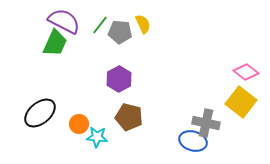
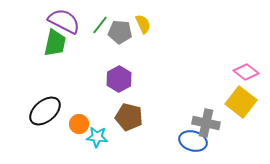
green trapezoid: rotated 12 degrees counterclockwise
black ellipse: moved 5 px right, 2 px up
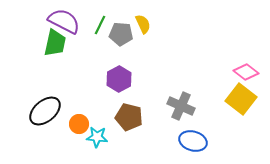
green line: rotated 12 degrees counterclockwise
gray pentagon: moved 1 px right, 2 px down
yellow square: moved 3 px up
gray cross: moved 25 px left, 17 px up; rotated 12 degrees clockwise
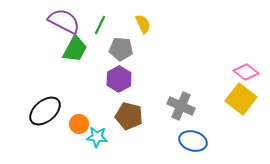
gray pentagon: moved 15 px down
green trapezoid: moved 20 px right, 6 px down; rotated 16 degrees clockwise
brown pentagon: moved 1 px up
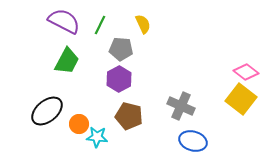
green trapezoid: moved 8 px left, 12 px down
black ellipse: moved 2 px right
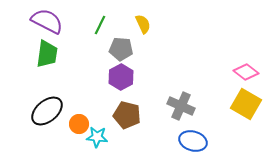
purple semicircle: moved 17 px left
green trapezoid: moved 20 px left, 7 px up; rotated 20 degrees counterclockwise
purple hexagon: moved 2 px right, 2 px up
yellow square: moved 5 px right, 5 px down; rotated 8 degrees counterclockwise
brown pentagon: moved 2 px left, 1 px up
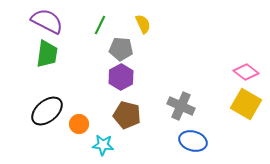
cyan star: moved 6 px right, 8 px down
